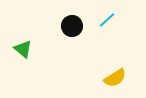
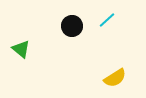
green triangle: moved 2 px left
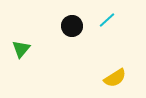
green triangle: rotated 30 degrees clockwise
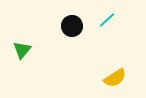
green triangle: moved 1 px right, 1 px down
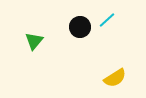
black circle: moved 8 px right, 1 px down
green triangle: moved 12 px right, 9 px up
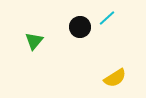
cyan line: moved 2 px up
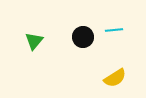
cyan line: moved 7 px right, 12 px down; rotated 36 degrees clockwise
black circle: moved 3 px right, 10 px down
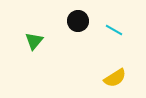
cyan line: rotated 36 degrees clockwise
black circle: moved 5 px left, 16 px up
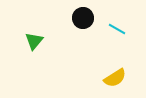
black circle: moved 5 px right, 3 px up
cyan line: moved 3 px right, 1 px up
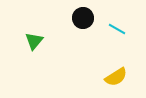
yellow semicircle: moved 1 px right, 1 px up
